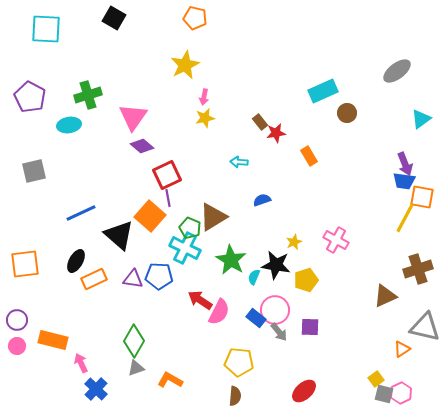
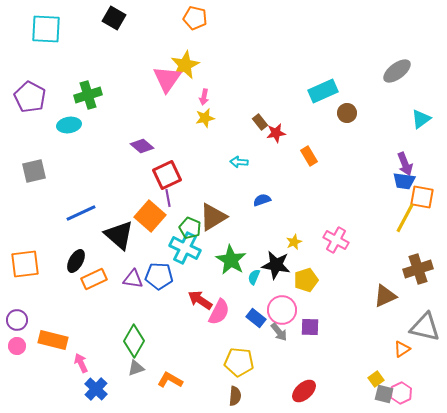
pink triangle at (133, 117): moved 34 px right, 38 px up
pink circle at (275, 310): moved 7 px right
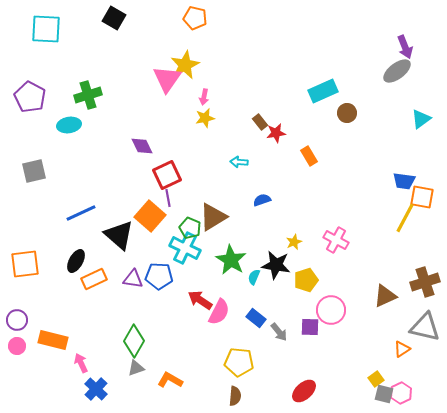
purple diamond at (142, 146): rotated 25 degrees clockwise
purple arrow at (405, 164): moved 117 px up
brown cross at (418, 269): moved 7 px right, 13 px down
pink circle at (282, 310): moved 49 px right
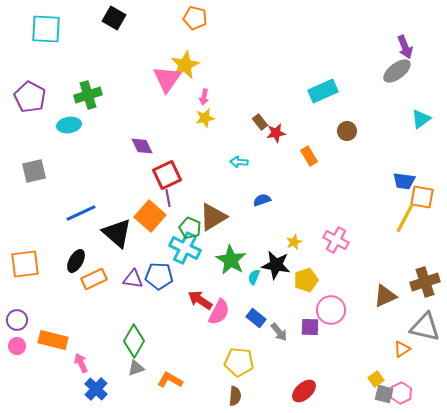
brown circle at (347, 113): moved 18 px down
black triangle at (119, 235): moved 2 px left, 2 px up
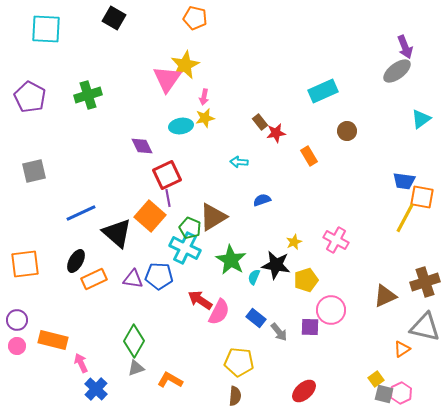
cyan ellipse at (69, 125): moved 112 px right, 1 px down
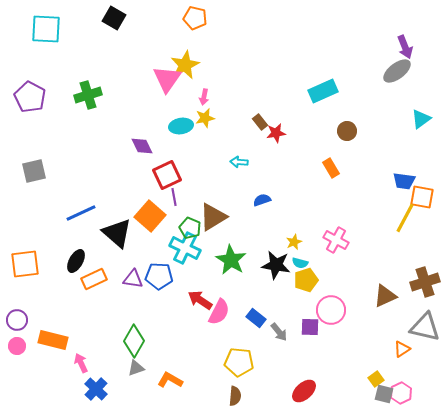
orange rectangle at (309, 156): moved 22 px right, 12 px down
purple line at (168, 198): moved 6 px right, 1 px up
cyan semicircle at (254, 277): moved 46 px right, 14 px up; rotated 98 degrees counterclockwise
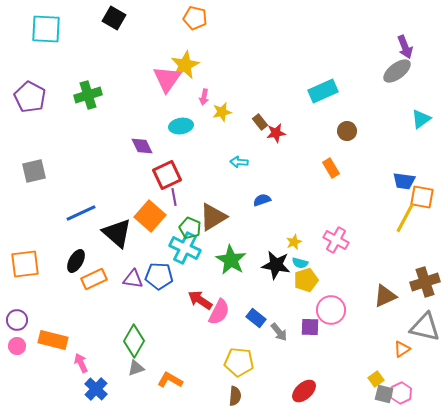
yellow star at (205, 118): moved 17 px right, 6 px up
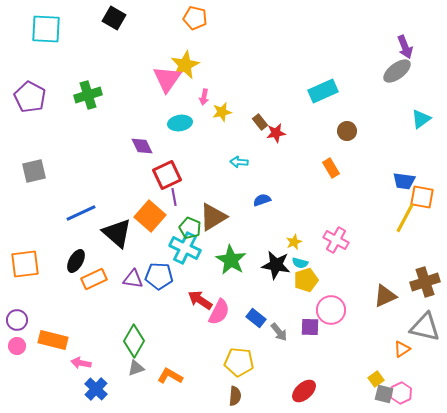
cyan ellipse at (181, 126): moved 1 px left, 3 px up
pink arrow at (81, 363): rotated 54 degrees counterclockwise
orange L-shape at (170, 380): moved 4 px up
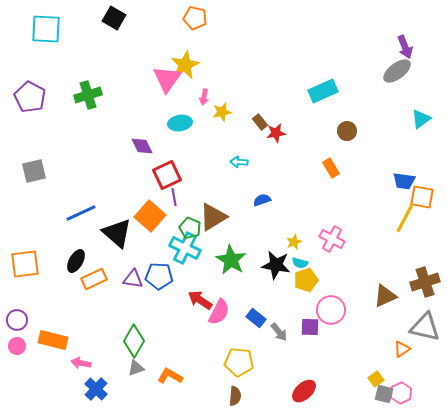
pink cross at (336, 240): moved 4 px left, 1 px up
